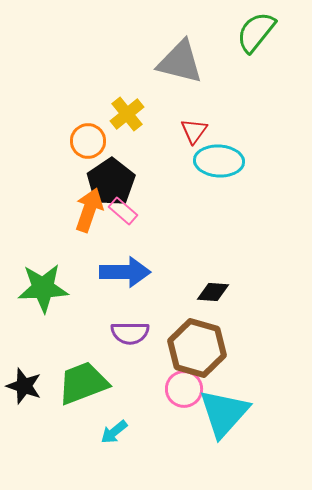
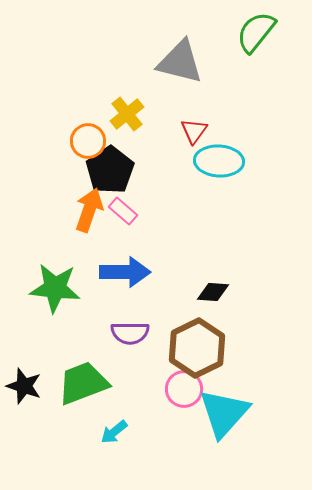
black pentagon: moved 1 px left, 12 px up
green star: moved 12 px right; rotated 9 degrees clockwise
brown hexagon: rotated 18 degrees clockwise
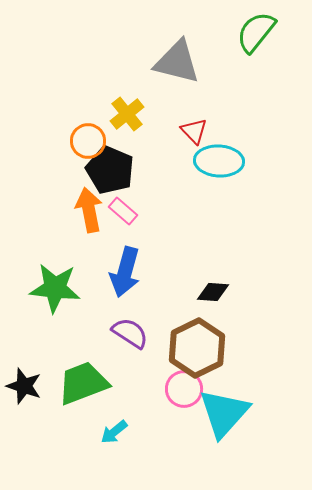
gray triangle: moved 3 px left
red triangle: rotated 20 degrees counterclockwise
black pentagon: rotated 15 degrees counterclockwise
orange arrow: rotated 30 degrees counterclockwise
blue arrow: rotated 105 degrees clockwise
purple semicircle: rotated 147 degrees counterclockwise
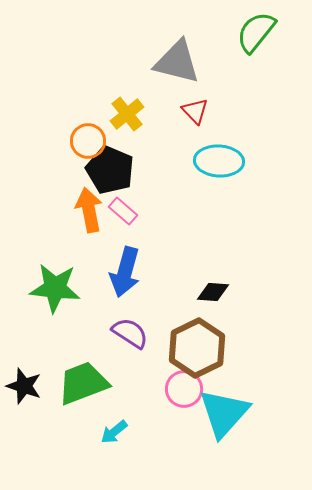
red triangle: moved 1 px right, 20 px up
